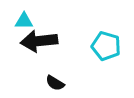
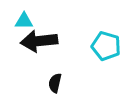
black semicircle: rotated 72 degrees clockwise
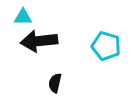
cyan triangle: moved 1 px left, 4 px up
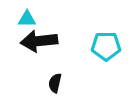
cyan triangle: moved 4 px right, 2 px down
cyan pentagon: rotated 16 degrees counterclockwise
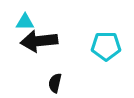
cyan triangle: moved 2 px left, 3 px down
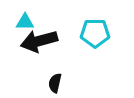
black arrow: rotated 9 degrees counterclockwise
cyan pentagon: moved 11 px left, 13 px up
